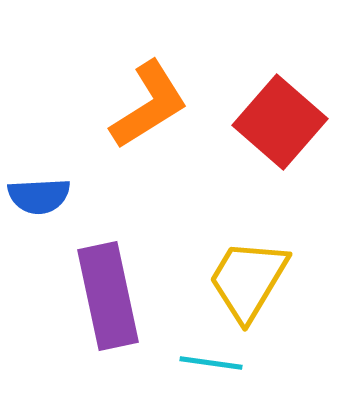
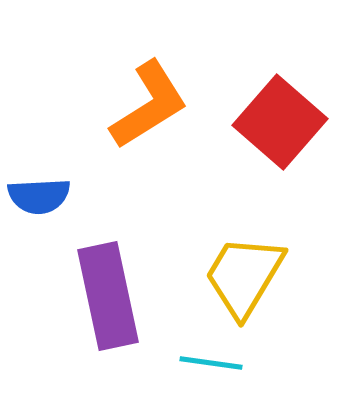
yellow trapezoid: moved 4 px left, 4 px up
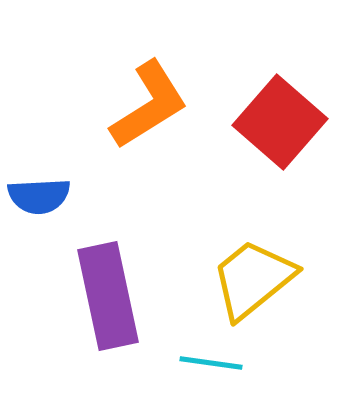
yellow trapezoid: moved 9 px right, 3 px down; rotated 20 degrees clockwise
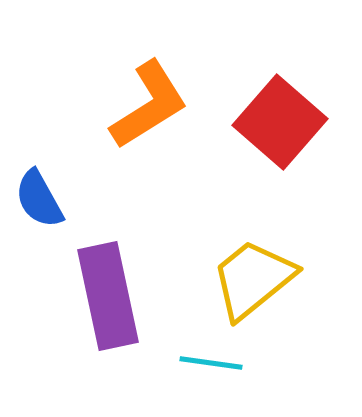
blue semicircle: moved 3 px down; rotated 64 degrees clockwise
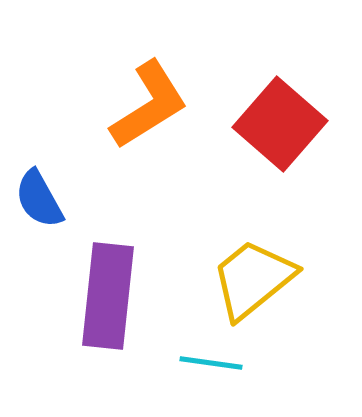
red square: moved 2 px down
purple rectangle: rotated 18 degrees clockwise
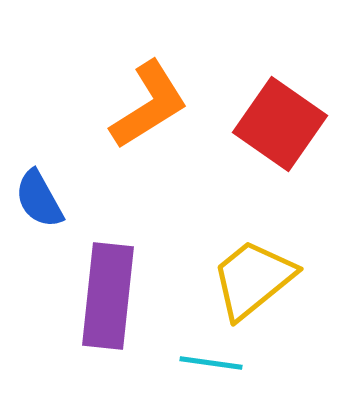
red square: rotated 6 degrees counterclockwise
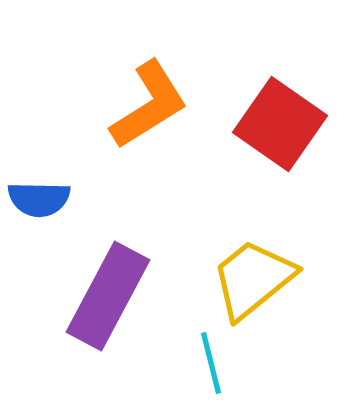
blue semicircle: rotated 60 degrees counterclockwise
purple rectangle: rotated 22 degrees clockwise
cyan line: rotated 68 degrees clockwise
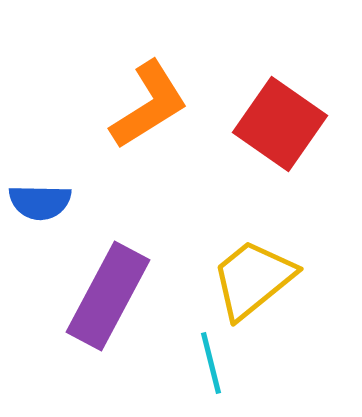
blue semicircle: moved 1 px right, 3 px down
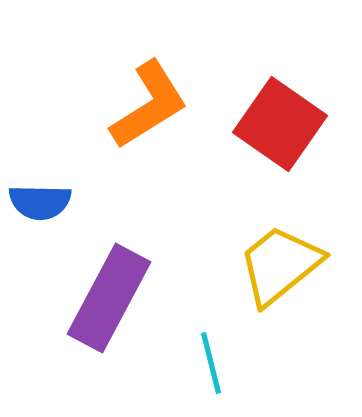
yellow trapezoid: moved 27 px right, 14 px up
purple rectangle: moved 1 px right, 2 px down
